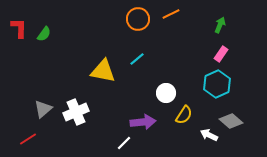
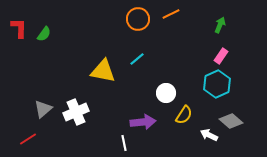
pink rectangle: moved 2 px down
white line: rotated 56 degrees counterclockwise
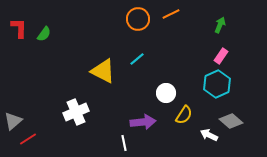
yellow triangle: rotated 16 degrees clockwise
gray triangle: moved 30 px left, 12 px down
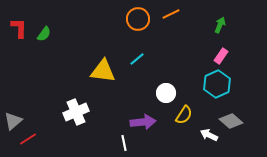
yellow triangle: rotated 20 degrees counterclockwise
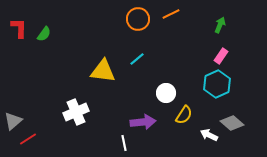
gray diamond: moved 1 px right, 2 px down
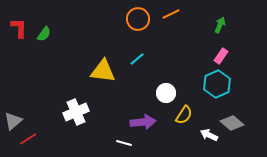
white line: rotated 63 degrees counterclockwise
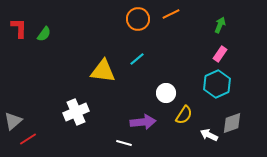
pink rectangle: moved 1 px left, 2 px up
gray diamond: rotated 60 degrees counterclockwise
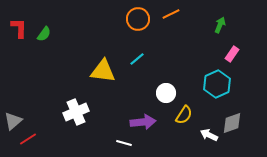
pink rectangle: moved 12 px right
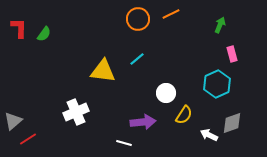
pink rectangle: rotated 49 degrees counterclockwise
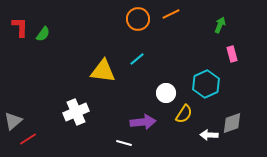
red L-shape: moved 1 px right, 1 px up
green semicircle: moved 1 px left
cyan hexagon: moved 11 px left
yellow semicircle: moved 1 px up
white arrow: rotated 24 degrees counterclockwise
